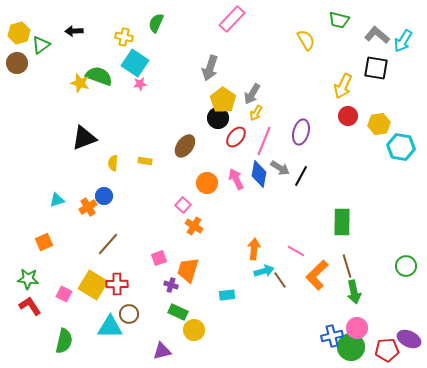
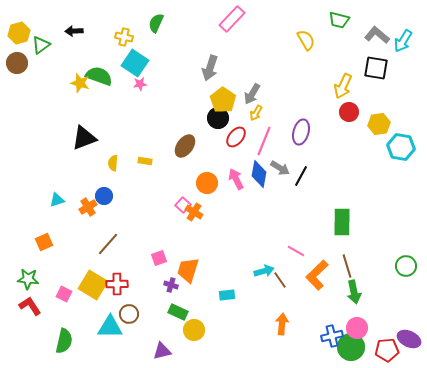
red circle at (348, 116): moved 1 px right, 4 px up
orange cross at (194, 226): moved 14 px up
orange arrow at (254, 249): moved 28 px right, 75 px down
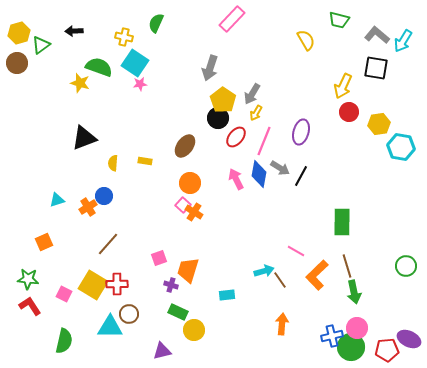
green semicircle at (99, 76): moved 9 px up
orange circle at (207, 183): moved 17 px left
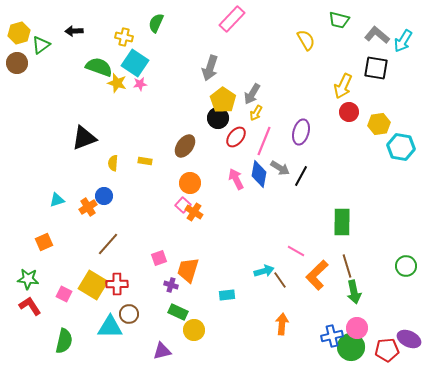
yellow star at (80, 83): moved 37 px right
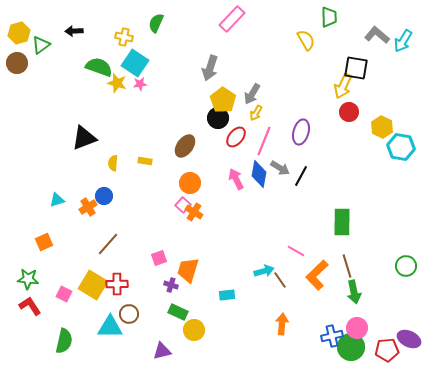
green trapezoid at (339, 20): moved 10 px left, 3 px up; rotated 105 degrees counterclockwise
black square at (376, 68): moved 20 px left
yellow hexagon at (379, 124): moved 3 px right, 3 px down; rotated 25 degrees counterclockwise
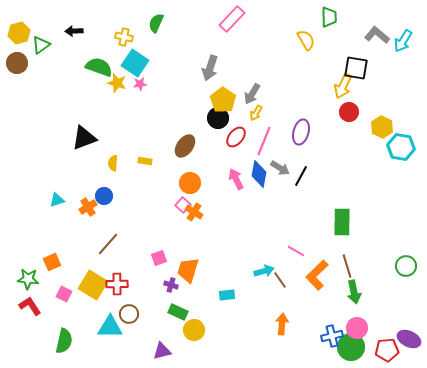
orange square at (44, 242): moved 8 px right, 20 px down
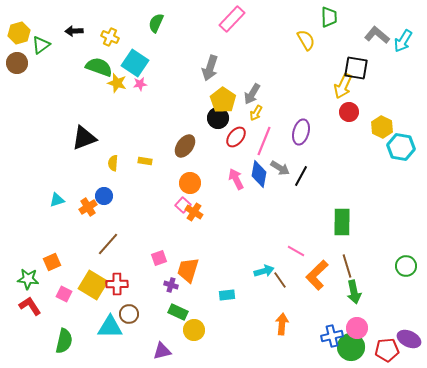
yellow cross at (124, 37): moved 14 px left; rotated 12 degrees clockwise
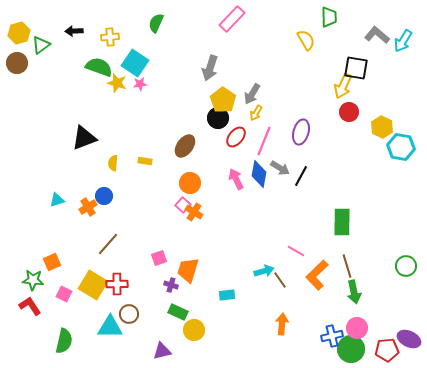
yellow cross at (110, 37): rotated 30 degrees counterclockwise
green star at (28, 279): moved 5 px right, 1 px down
green circle at (351, 347): moved 2 px down
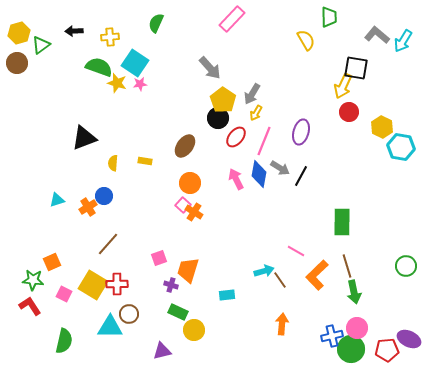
gray arrow at (210, 68): rotated 60 degrees counterclockwise
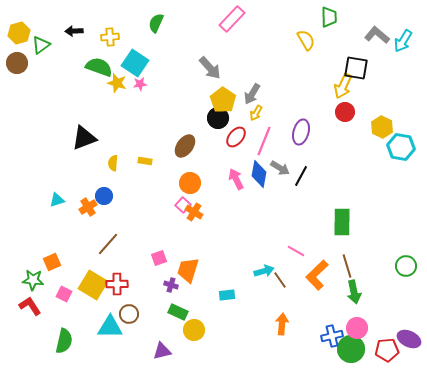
red circle at (349, 112): moved 4 px left
